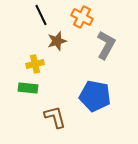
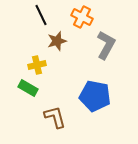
yellow cross: moved 2 px right, 1 px down
green rectangle: rotated 24 degrees clockwise
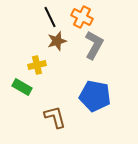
black line: moved 9 px right, 2 px down
gray L-shape: moved 12 px left
green rectangle: moved 6 px left, 1 px up
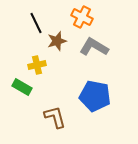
black line: moved 14 px left, 6 px down
gray L-shape: moved 2 px down; rotated 88 degrees counterclockwise
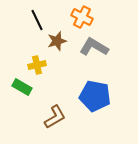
black line: moved 1 px right, 3 px up
brown L-shape: rotated 75 degrees clockwise
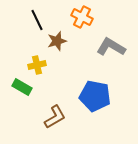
gray L-shape: moved 17 px right
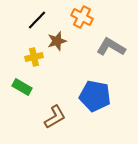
black line: rotated 70 degrees clockwise
yellow cross: moved 3 px left, 8 px up
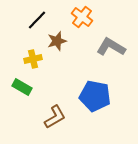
orange cross: rotated 10 degrees clockwise
yellow cross: moved 1 px left, 2 px down
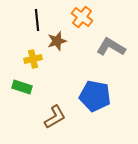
black line: rotated 50 degrees counterclockwise
green rectangle: rotated 12 degrees counterclockwise
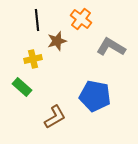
orange cross: moved 1 px left, 2 px down
green rectangle: rotated 24 degrees clockwise
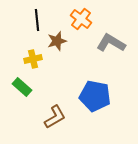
gray L-shape: moved 4 px up
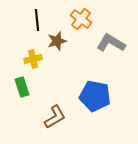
green rectangle: rotated 30 degrees clockwise
